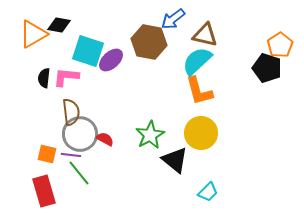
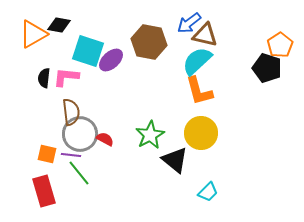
blue arrow: moved 16 px right, 4 px down
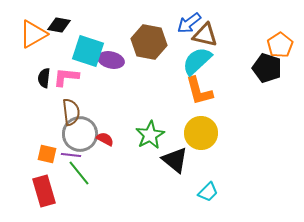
purple ellipse: rotated 55 degrees clockwise
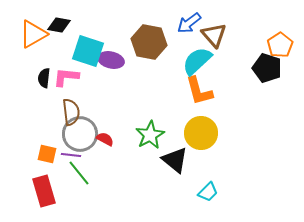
brown triangle: moved 9 px right; rotated 36 degrees clockwise
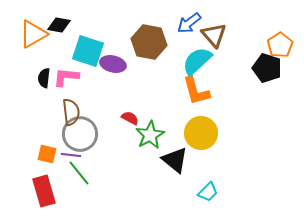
purple ellipse: moved 2 px right, 4 px down
orange L-shape: moved 3 px left
red semicircle: moved 25 px right, 21 px up
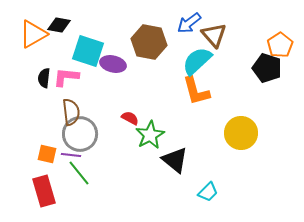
yellow circle: moved 40 px right
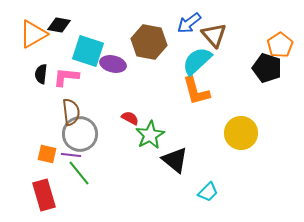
black semicircle: moved 3 px left, 4 px up
red rectangle: moved 4 px down
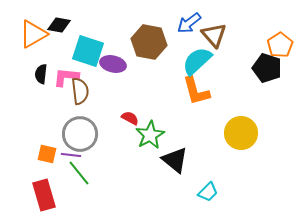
brown semicircle: moved 9 px right, 21 px up
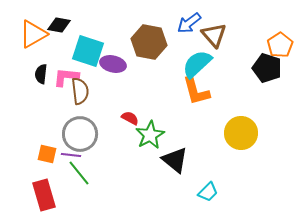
cyan semicircle: moved 3 px down
